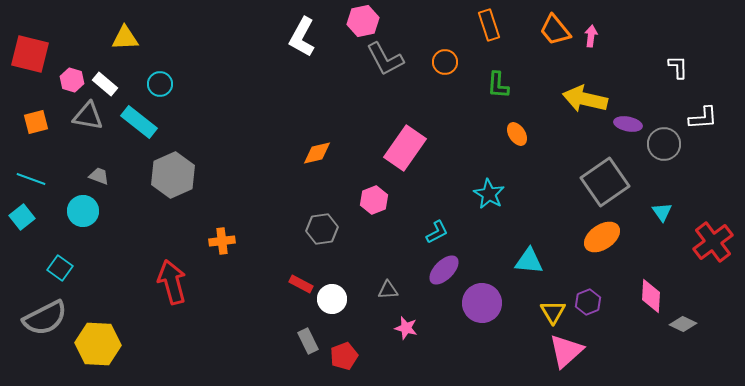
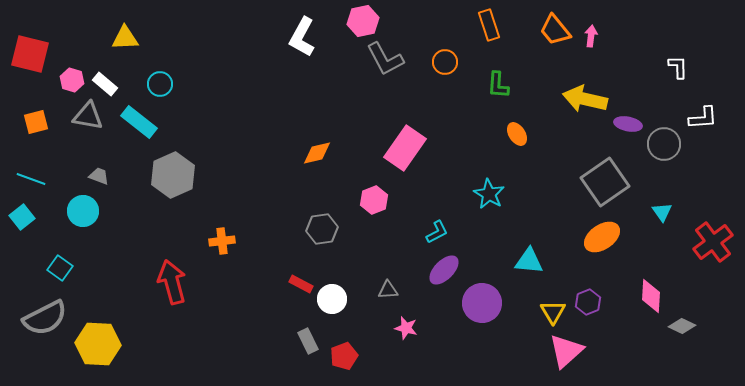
gray diamond at (683, 324): moved 1 px left, 2 px down
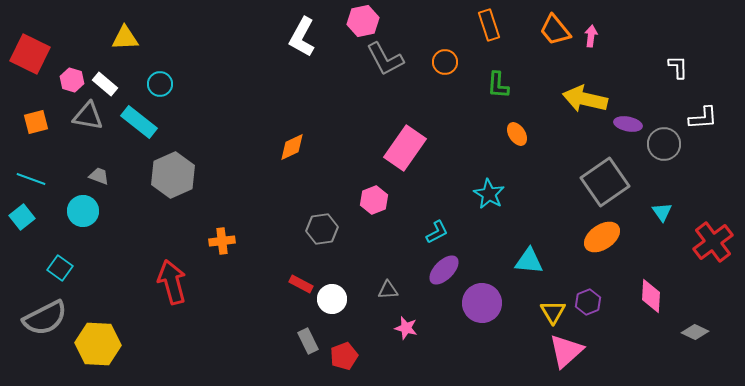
red square at (30, 54): rotated 12 degrees clockwise
orange diamond at (317, 153): moved 25 px left, 6 px up; rotated 12 degrees counterclockwise
gray diamond at (682, 326): moved 13 px right, 6 px down
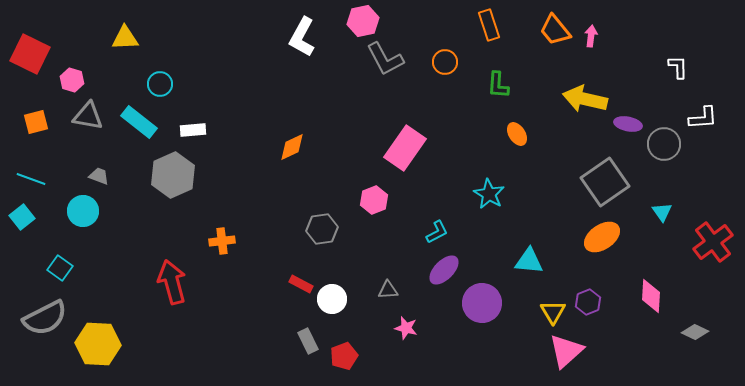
white rectangle at (105, 84): moved 88 px right, 46 px down; rotated 45 degrees counterclockwise
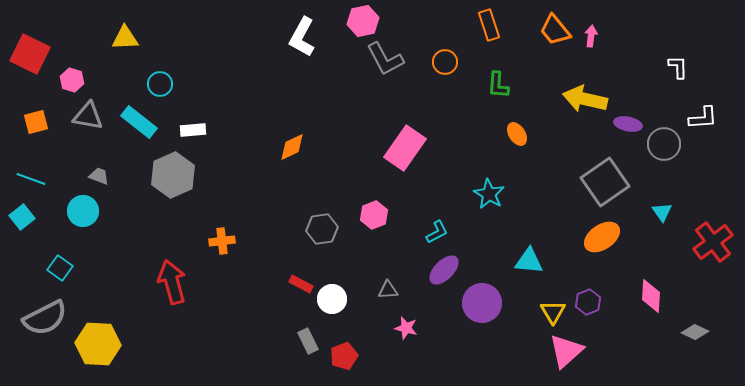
pink hexagon at (374, 200): moved 15 px down
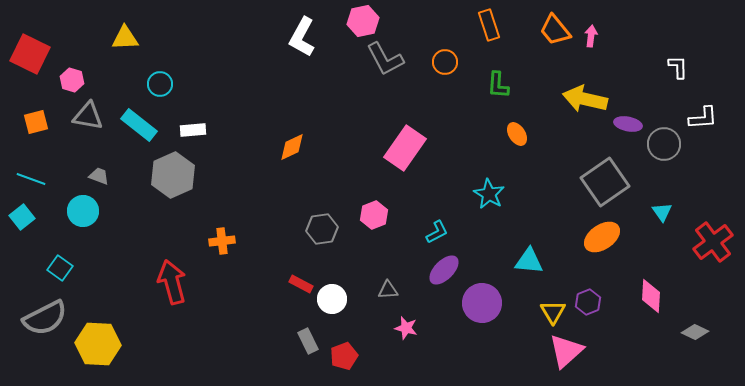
cyan rectangle at (139, 122): moved 3 px down
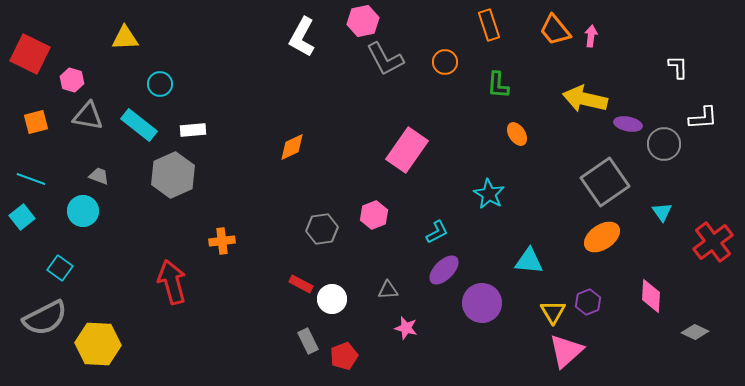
pink rectangle at (405, 148): moved 2 px right, 2 px down
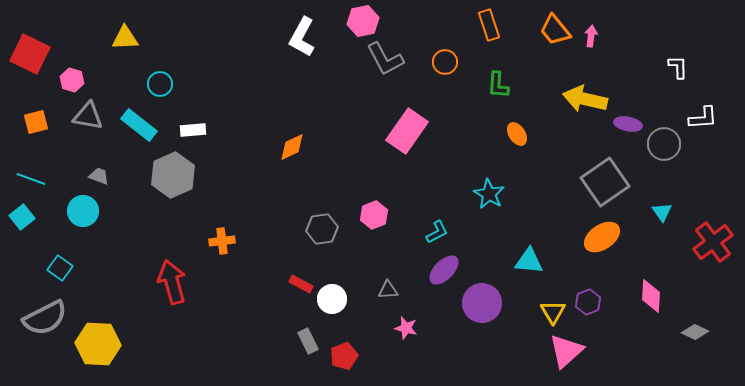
pink rectangle at (407, 150): moved 19 px up
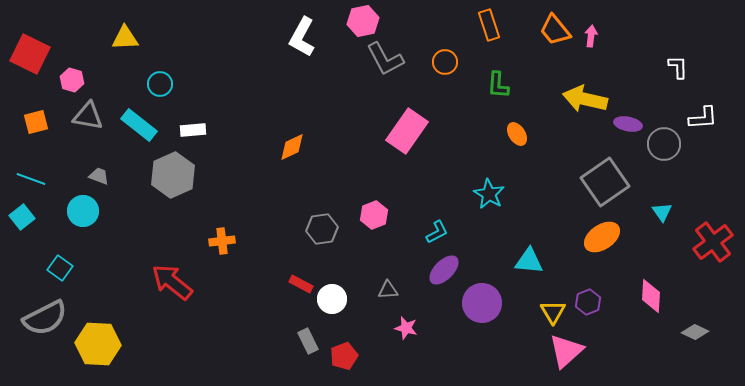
red arrow at (172, 282): rotated 36 degrees counterclockwise
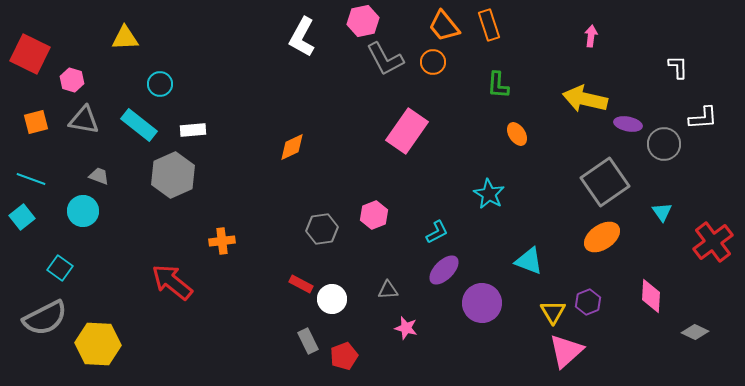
orange trapezoid at (555, 30): moved 111 px left, 4 px up
orange circle at (445, 62): moved 12 px left
gray triangle at (88, 116): moved 4 px left, 4 px down
cyan triangle at (529, 261): rotated 16 degrees clockwise
